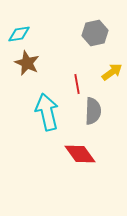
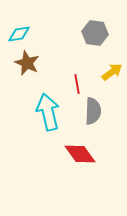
gray hexagon: rotated 20 degrees clockwise
cyan arrow: moved 1 px right
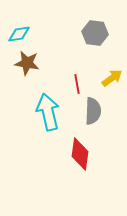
brown star: rotated 15 degrees counterclockwise
yellow arrow: moved 6 px down
red diamond: rotated 44 degrees clockwise
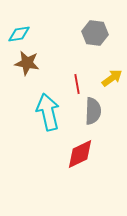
red diamond: rotated 56 degrees clockwise
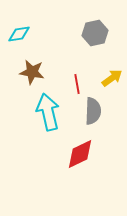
gray hexagon: rotated 20 degrees counterclockwise
brown star: moved 5 px right, 9 px down
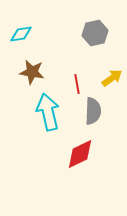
cyan diamond: moved 2 px right
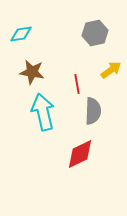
yellow arrow: moved 1 px left, 8 px up
cyan arrow: moved 5 px left
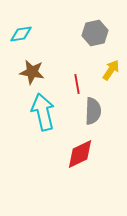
yellow arrow: rotated 20 degrees counterclockwise
